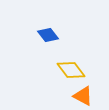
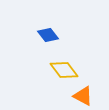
yellow diamond: moved 7 px left
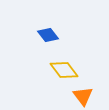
orange triangle: rotated 25 degrees clockwise
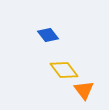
orange triangle: moved 1 px right, 6 px up
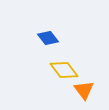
blue diamond: moved 3 px down
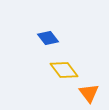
orange triangle: moved 5 px right, 3 px down
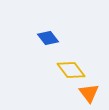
yellow diamond: moved 7 px right
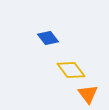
orange triangle: moved 1 px left, 1 px down
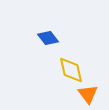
yellow diamond: rotated 24 degrees clockwise
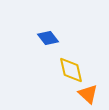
orange triangle: rotated 10 degrees counterclockwise
